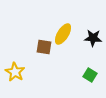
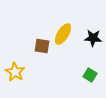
brown square: moved 2 px left, 1 px up
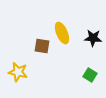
yellow ellipse: moved 1 px left, 1 px up; rotated 55 degrees counterclockwise
yellow star: moved 3 px right; rotated 18 degrees counterclockwise
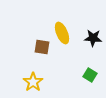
brown square: moved 1 px down
yellow star: moved 15 px right, 10 px down; rotated 24 degrees clockwise
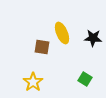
green square: moved 5 px left, 4 px down
